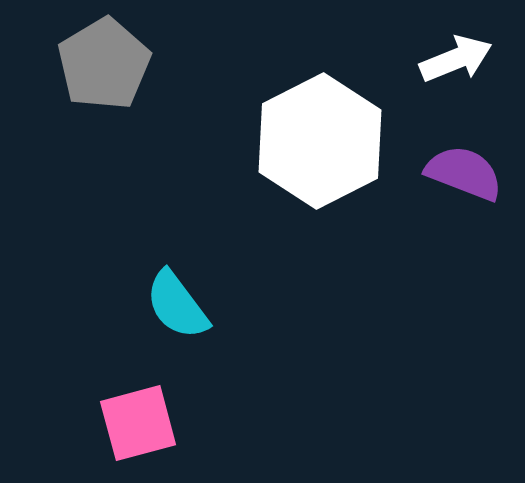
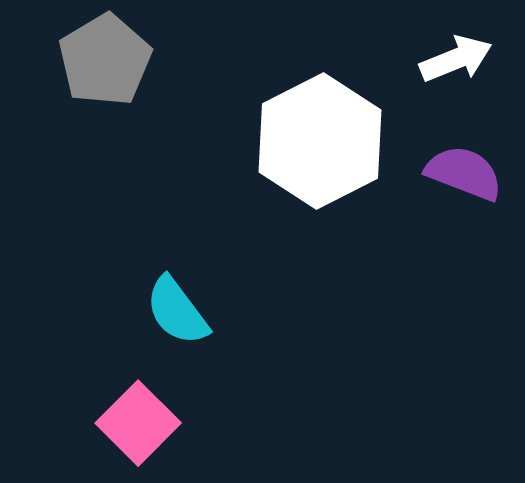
gray pentagon: moved 1 px right, 4 px up
cyan semicircle: moved 6 px down
pink square: rotated 30 degrees counterclockwise
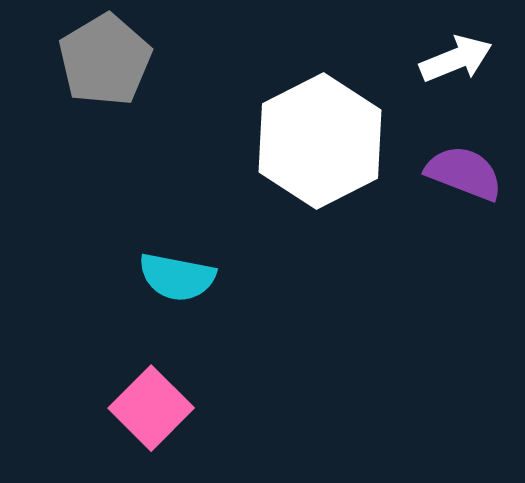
cyan semicircle: moved 34 px up; rotated 42 degrees counterclockwise
pink square: moved 13 px right, 15 px up
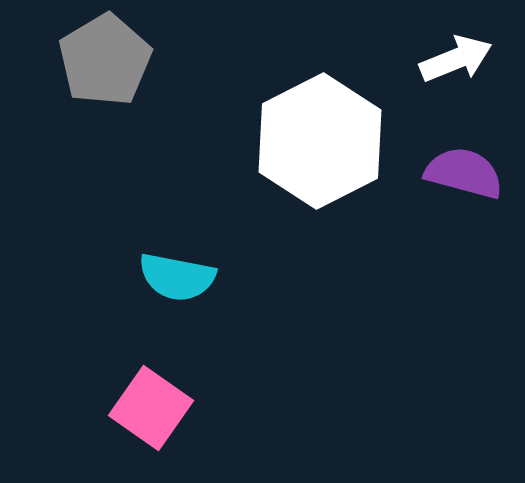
purple semicircle: rotated 6 degrees counterclockwise
pink square: rotated 10 degrees counterclockwise
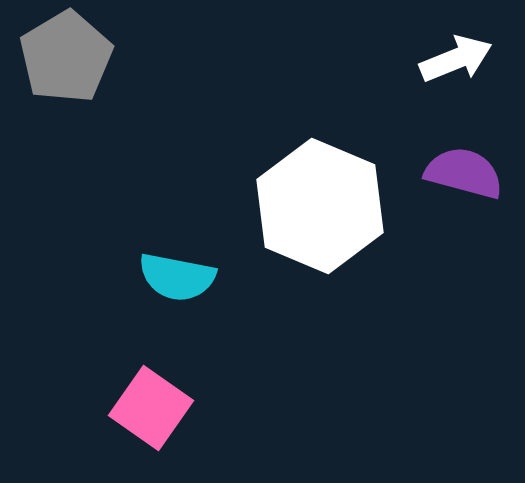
gray pentagon: moved 39 px left, 3 px up
white hexagon: moved 65 px down; rotated 10 degrees counterclockwise
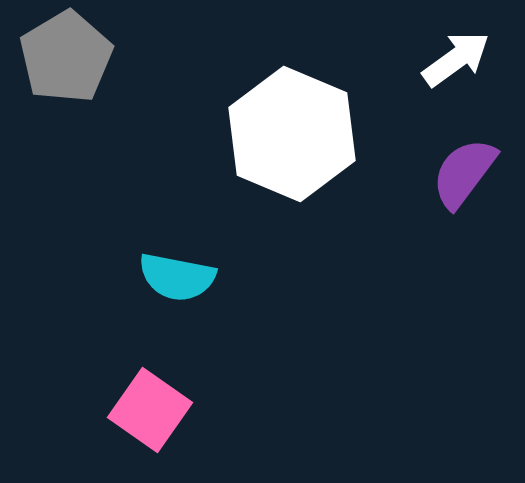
white arrow: rotated 14 degrees counterclockwise
purple semicircle: rotated 68 degrees counterclockwise
white hexagon: moved 28 px left, 72 px up
pink square: moved 1 px left, 2 px down
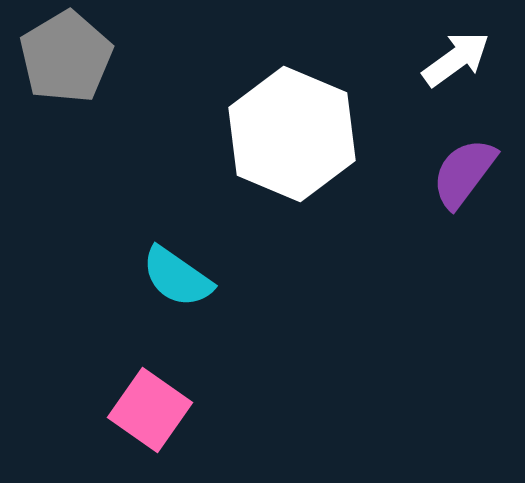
cyan semicircle: rotated 24 degrees clockwise
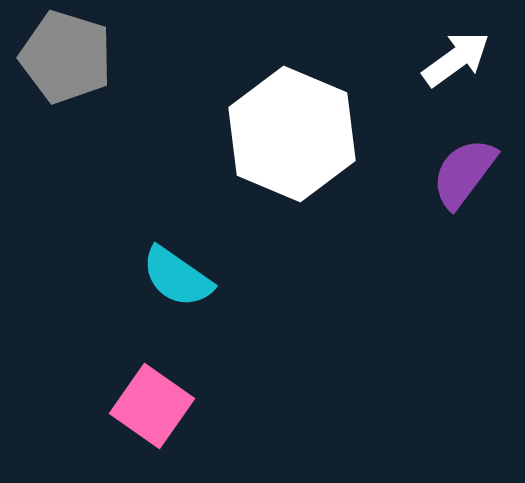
gray pentagon: rotated 24 degrees counterclockwise
pink square: moved 2 px right, 4 px up
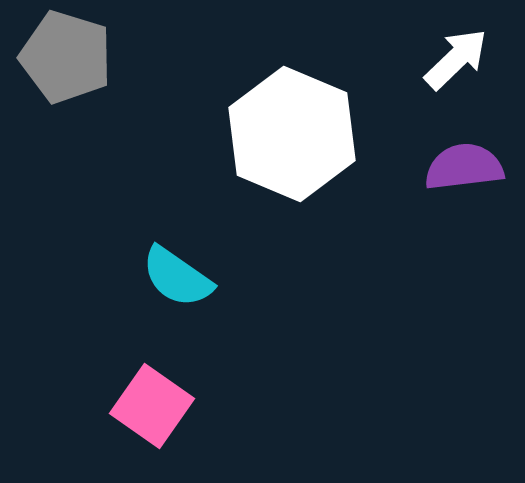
white arrow: rotated 8 degrees counterclockwise
purple semicircle: moved 6 px up; rotated 46 degrees clockwise
